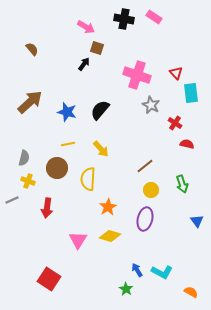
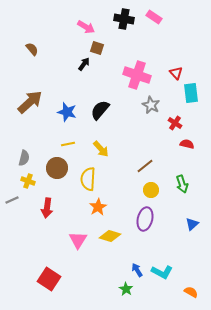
orange star: moved 10 px left
blue triangle: moved 5 px left, 3 px down; rotated 24 degrees clockwise
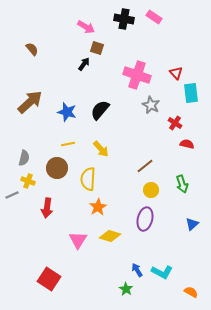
gray line: moved 5 px up
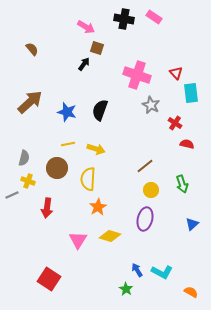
black semicircle: rotated 20 degrees counterclockwise
yellow arrow: moved 5 px left; rotated 30 degrees counterclockwise
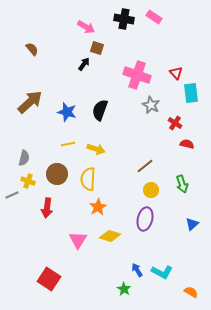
brown circle: moved 6 px down
green star: moved 2 px left
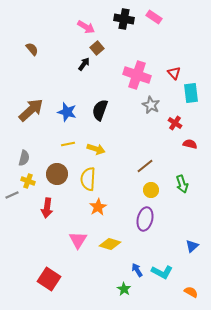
brown square: rotated 32 degrees clockwise
red triangle: moved 2 px left
brown arrow: moved 1 px right, 8 px down
red semicircle: moved 3 px right
blue triangle: moved 22 px down
yellow diamond: moved 8 px down
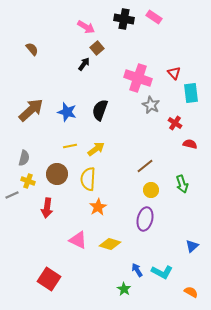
pink cross: moved 1 px right, 3 px down
yellow line: moved 2 px right, 2 px down
yellow arrow: rotated 54 degrees counterclockwise
pink triangle: rotated 36 degrees counterclockwise
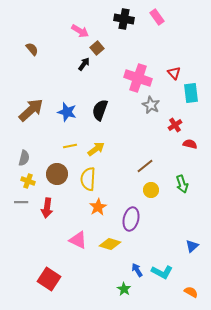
pink rectangle: moved 3 px right; rotated 21 degrees clockwise
pink arrow: moved 6 px left, 4 px down
red cross: moved 2 px down; rotated 24 degrees clockwise
gray line: moved 9 px right, 7 px down; rotated 24 degrees clockwise
purple ellipse: moved 14 px left
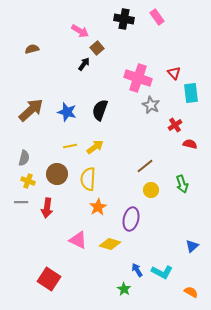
brown semicircle: rotated 64 degrees counterclockwise
yellow arrow: moved 1 px left, 2 px up
